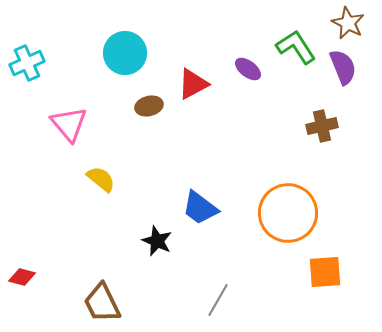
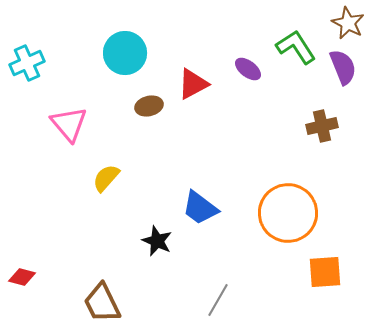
yellow semicircle: moved 5 px right, 1 px up; rotated 88 degrees counterclockwise
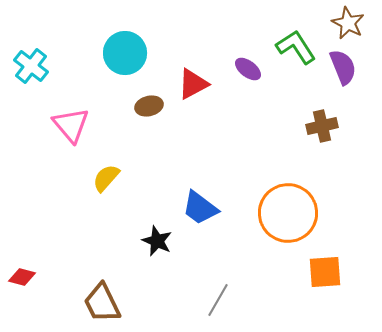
cyan cross: moved 4 px right, 3 px down; rotated 28 degrees counterclockwise
pink triangle: moved 2 px right, 1 px down
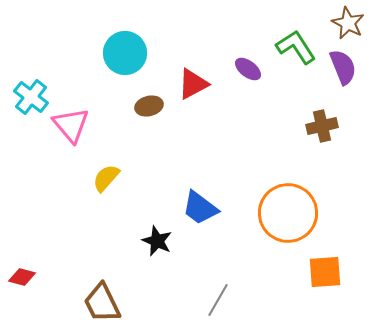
cyan cross: moved 31 px down
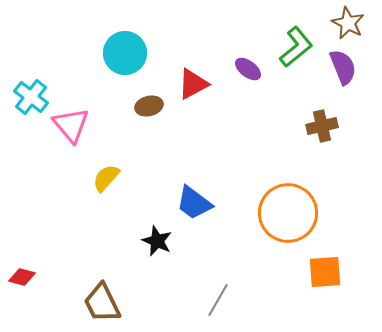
green L-shape: rotated 84 degrees clockwise
blue trapezoid: moved 6 px left, 5 px up
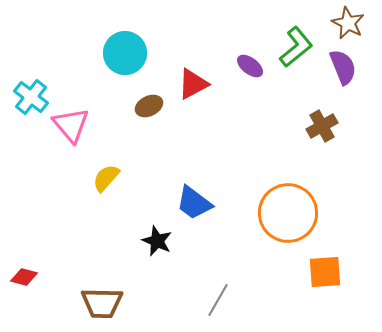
purple ellipse: moved 2 px right, 3 px up
brown ellipse: rotated 12 degrees counterclockwise
brown cross: rotated 16 degrees counterclockwise
red diamond: moved 2 px right
brown trapezoid: rotated 63 degrees counterclockwise
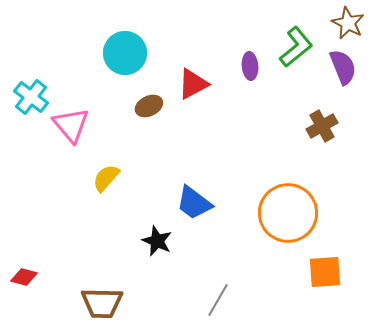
purple ellipse: rotated 48 degrees clockwise
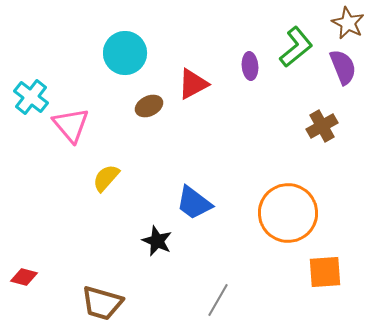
brown trapezoid: rotated 15 degrees clockwise
